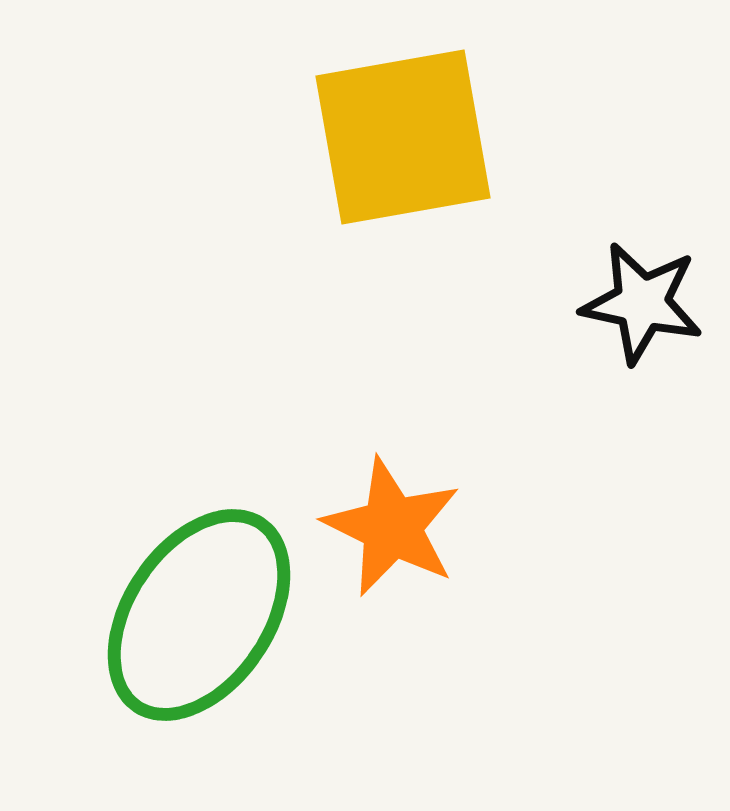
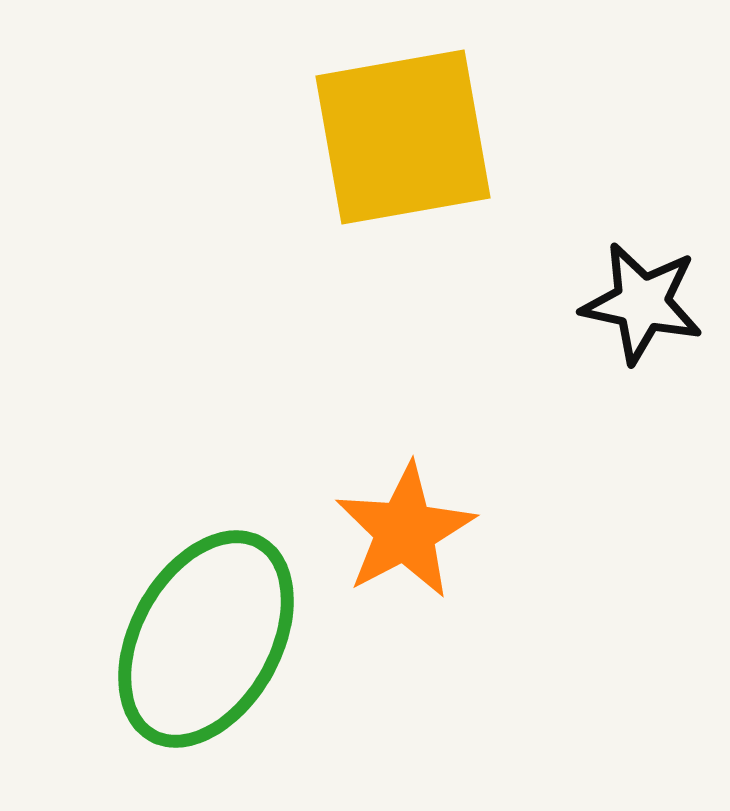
orange star: moved 13 px right, 4 px down; rotated 18 degrees clockwise
green ellipse: moved 7 px right, 24 px down; rotated 5 degrees counterclockwise
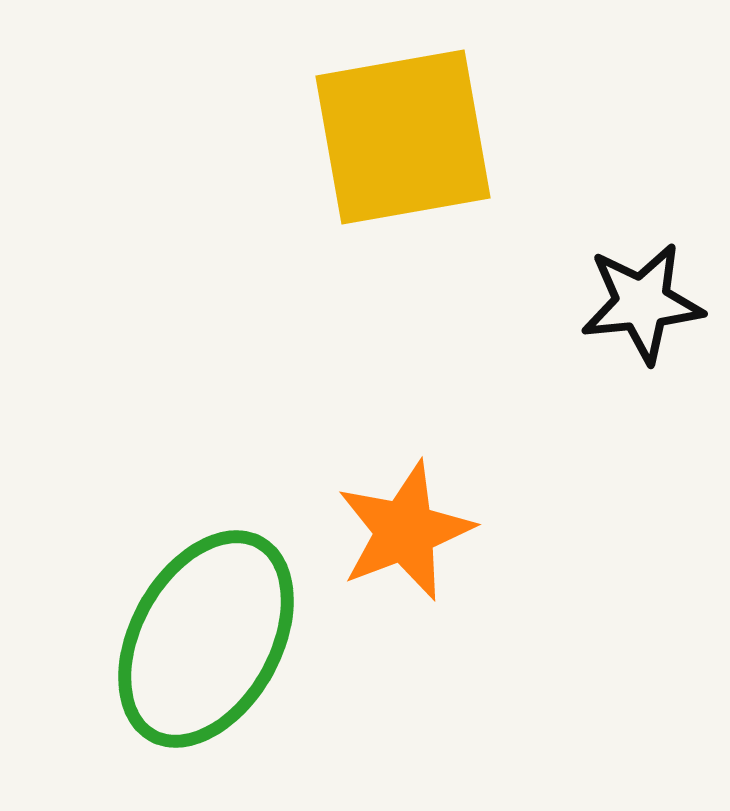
black star: rotated 18 degrees counterclockwise
orange star: rotated 7 degrees clockwise
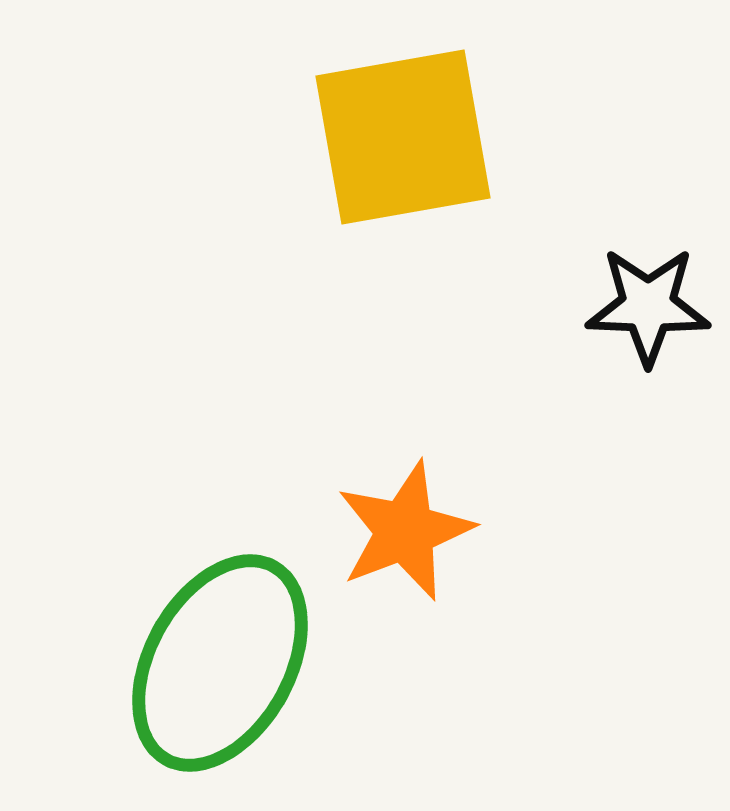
black star: moved 6 px right, 3 px down; rotated 8 degrees clockwise
green ellipse: moved 14 px right, 24 px down
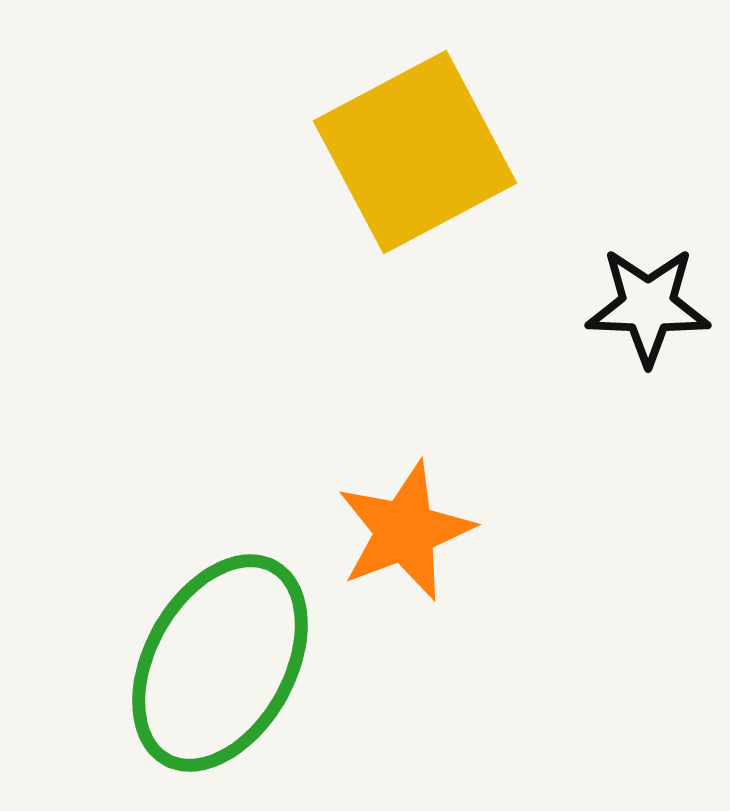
yellow square: moved 12 px right, 15 px down; rotated 18 degrees counterclockwise
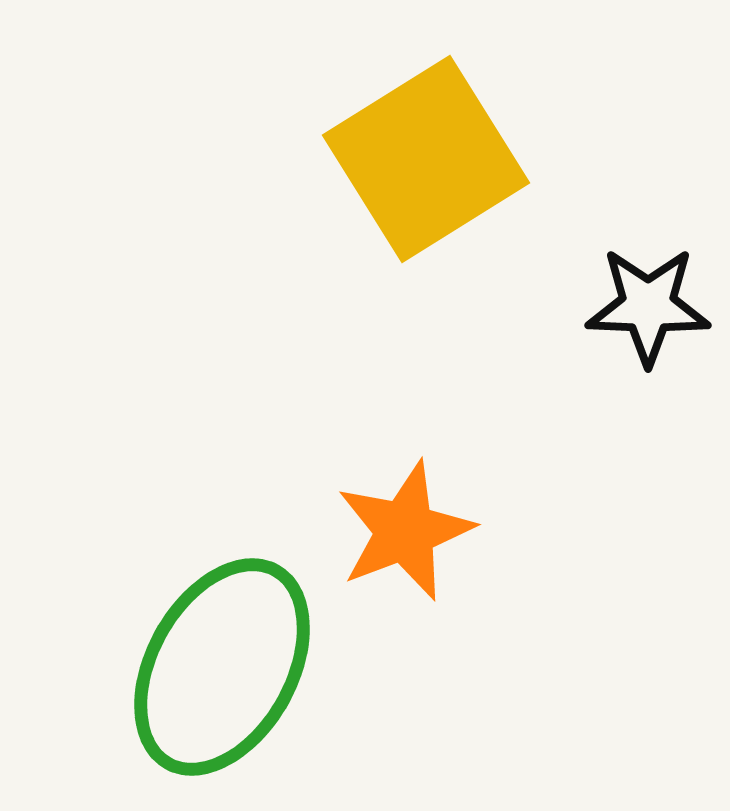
yellow square: moved 11 px right, 7 px down; rotated 4 degrees counterclockwise
green ellipse: moved 2 px right, 4 px down
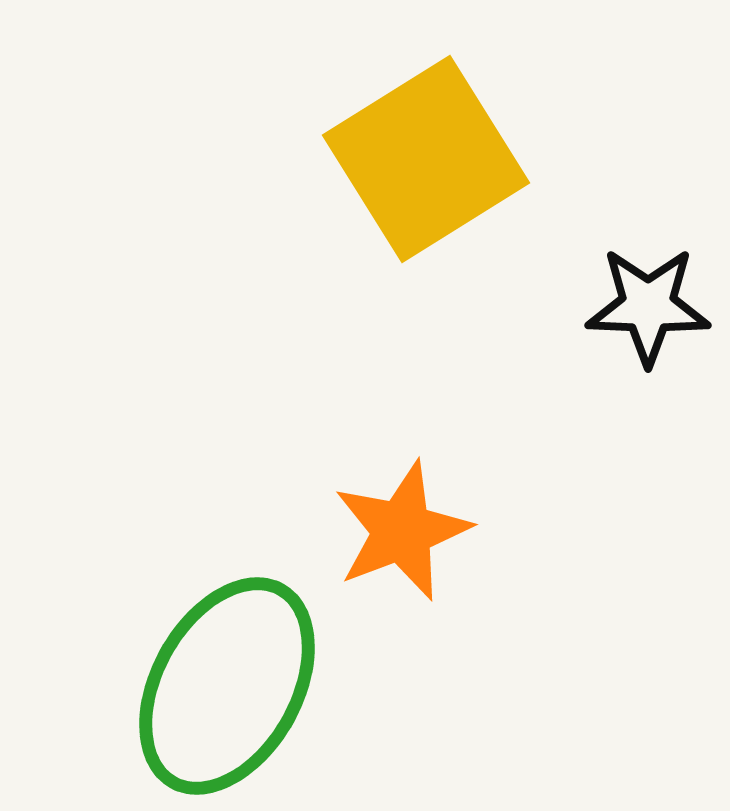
orange star: moved 3 px left
green ellipse: moved 5 px right, 19 px down
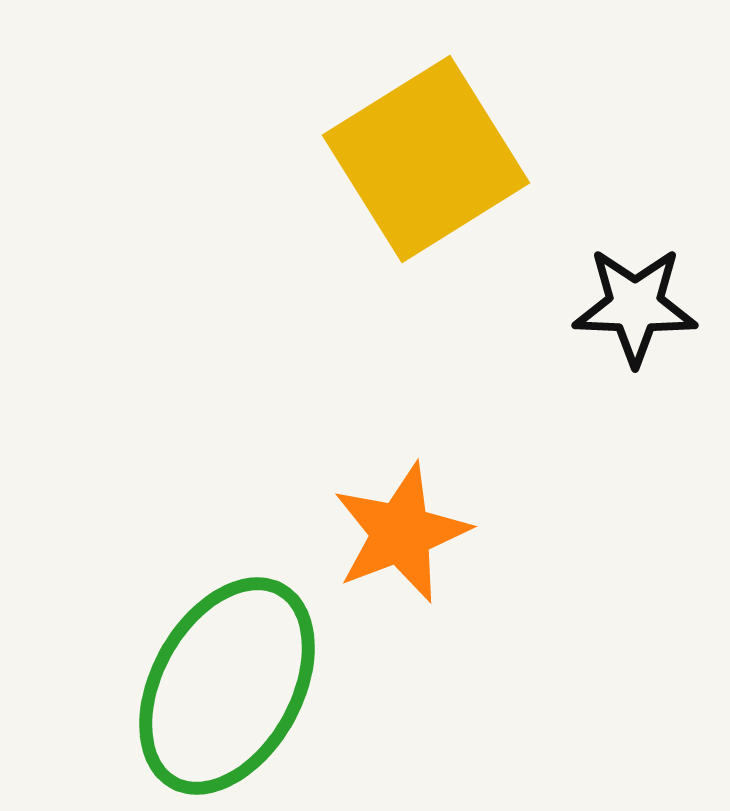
black star: moved 13 px left
orange star: moved 1 px left, 2 px down
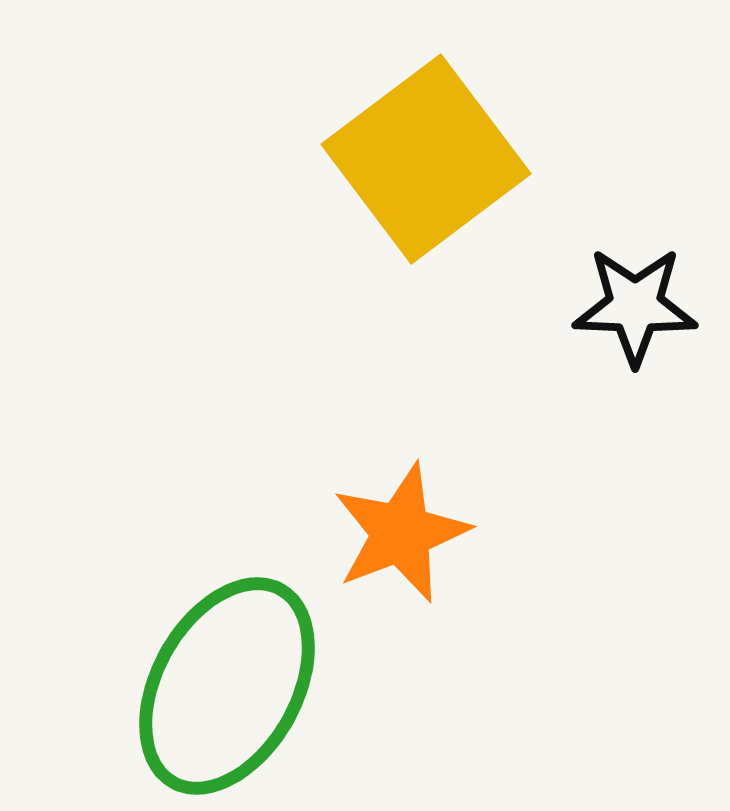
yellow square: rotated 5 degrees counterclockwise
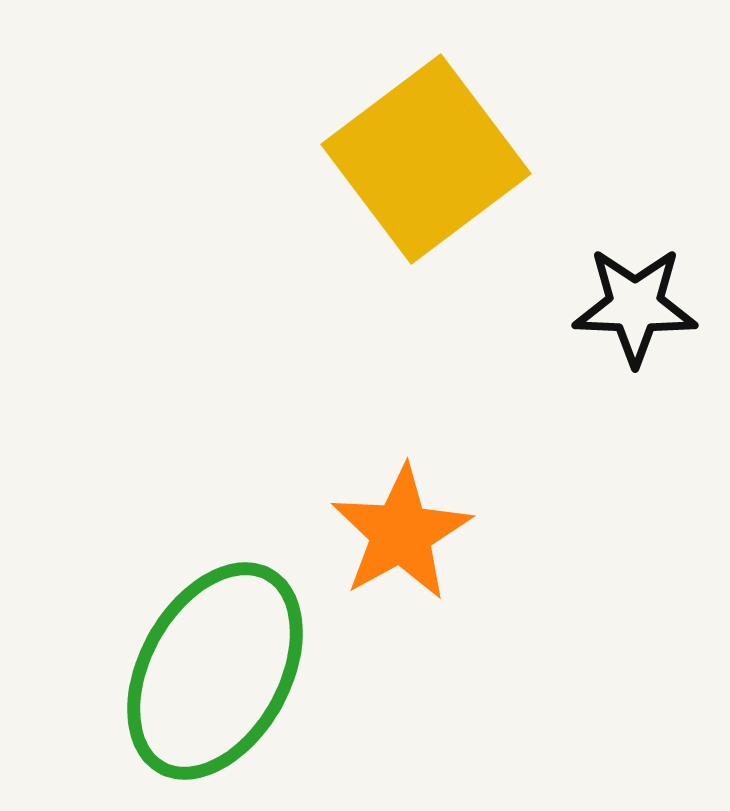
orange star: rotated 8 degrees counterclockwise
green ellipse: moved 12 px left, 15 px up
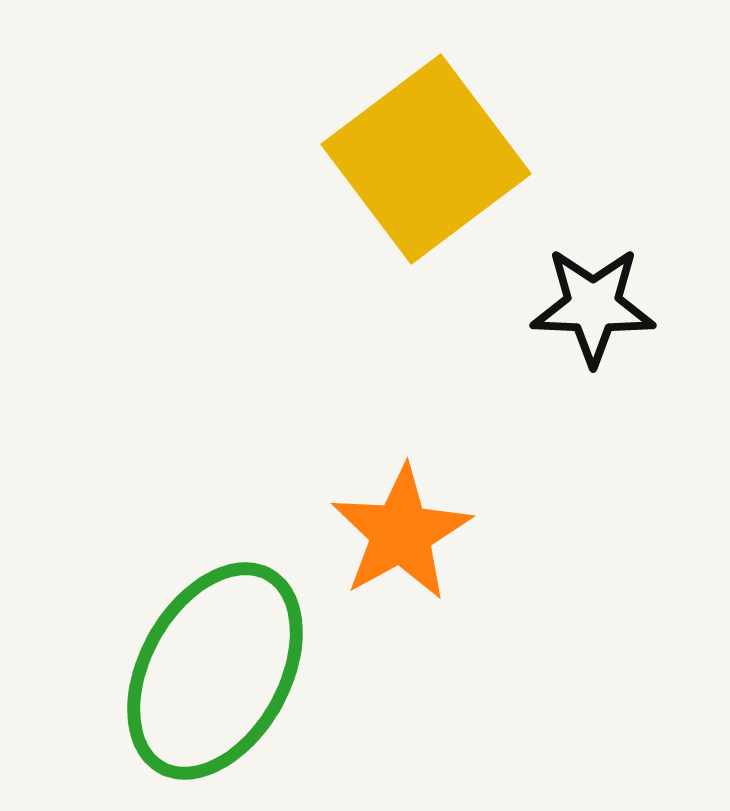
black star: moved 42 px left
